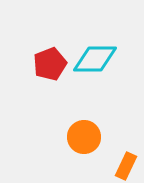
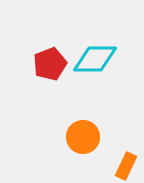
orange circle: moved 1 px left
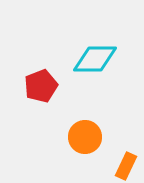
red pentagon: moved 9 px left, 22 px down
orange circle: moved 2 px right
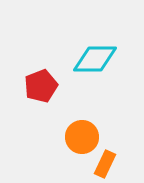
orange circle: moved 3 px left
orange rectangle: moved 21 px left, 2 px up
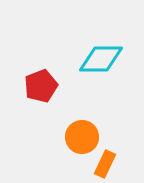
cyan diamond: moved 6 px right
